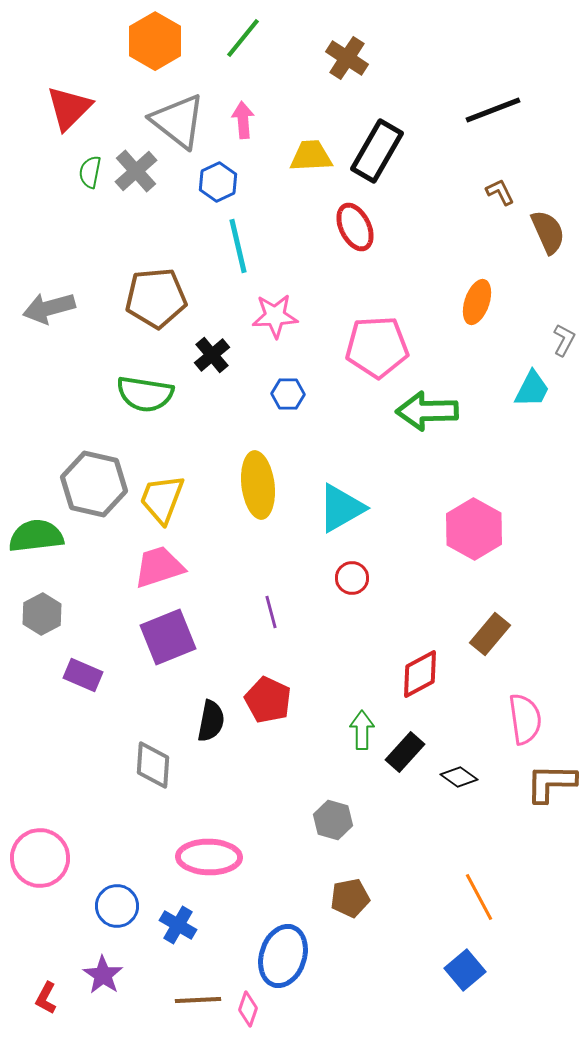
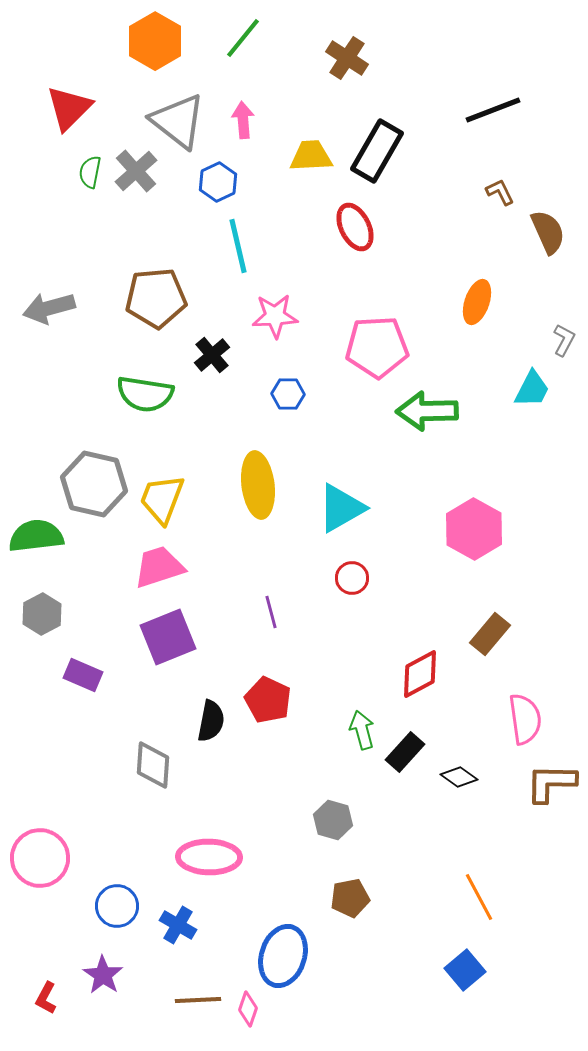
green arrow at (362, 730): rotated 15 degrees counterclockwise
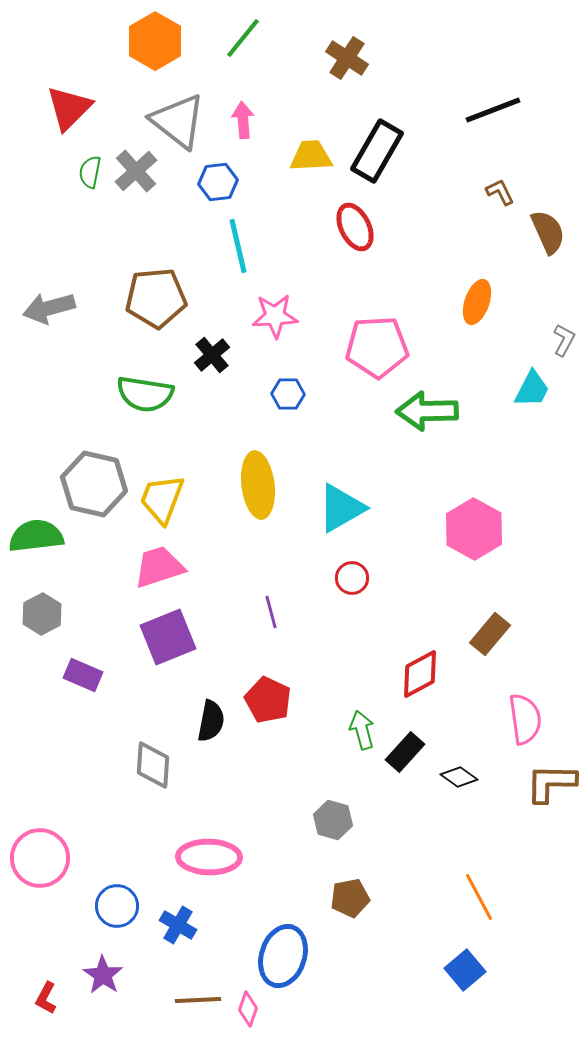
blue hexagon at (218, 182): rotated 18 degrees clockwise
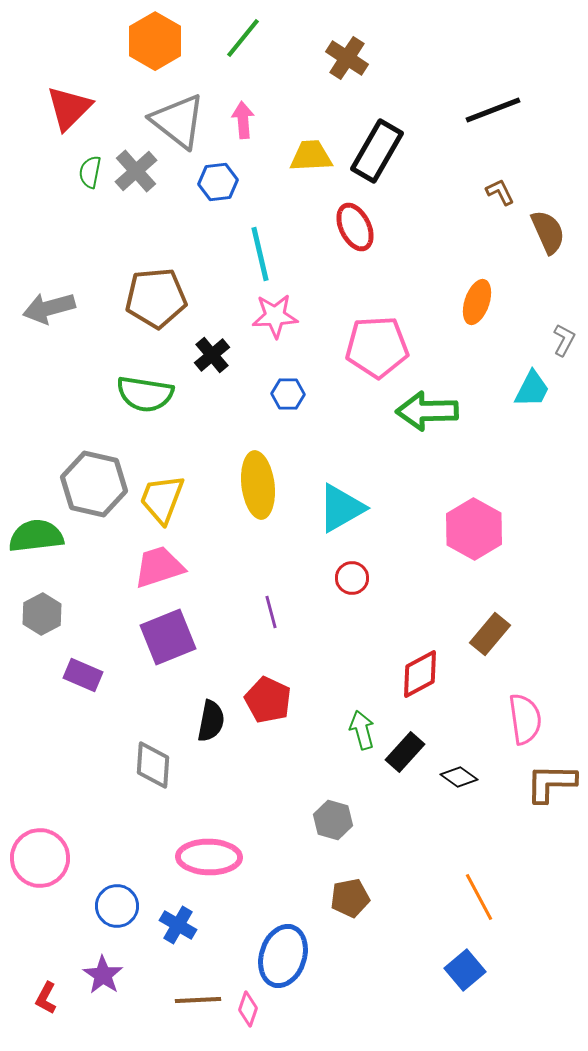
cyan line at (238, 246): moved 22 px right, 8 px down
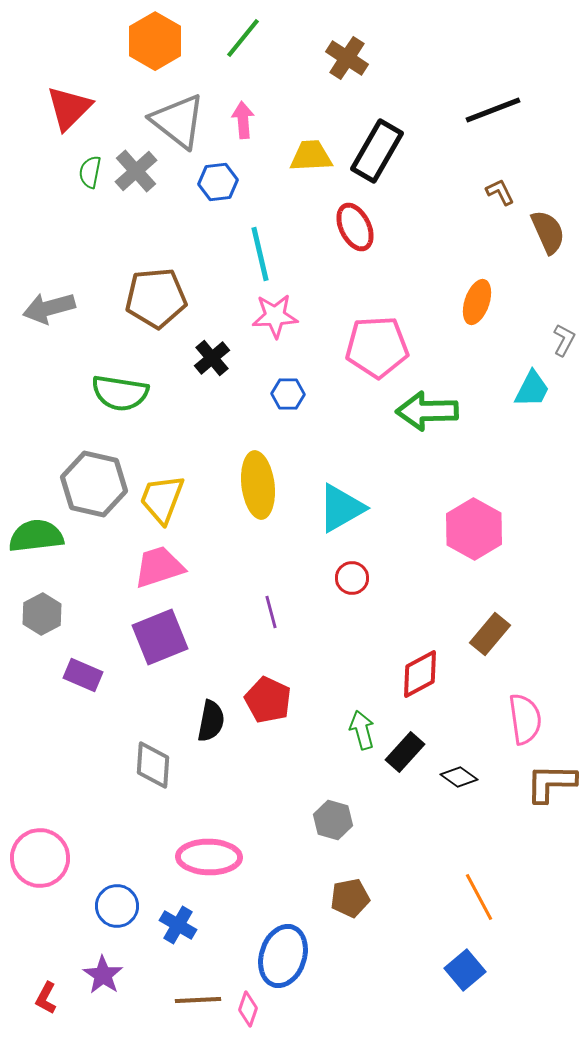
black cross at (212, 355): moved 3 px down
green semicircle at (145, 394): moved 25 px left, 1 px up
purple square at (168, 637): moved 8 px left
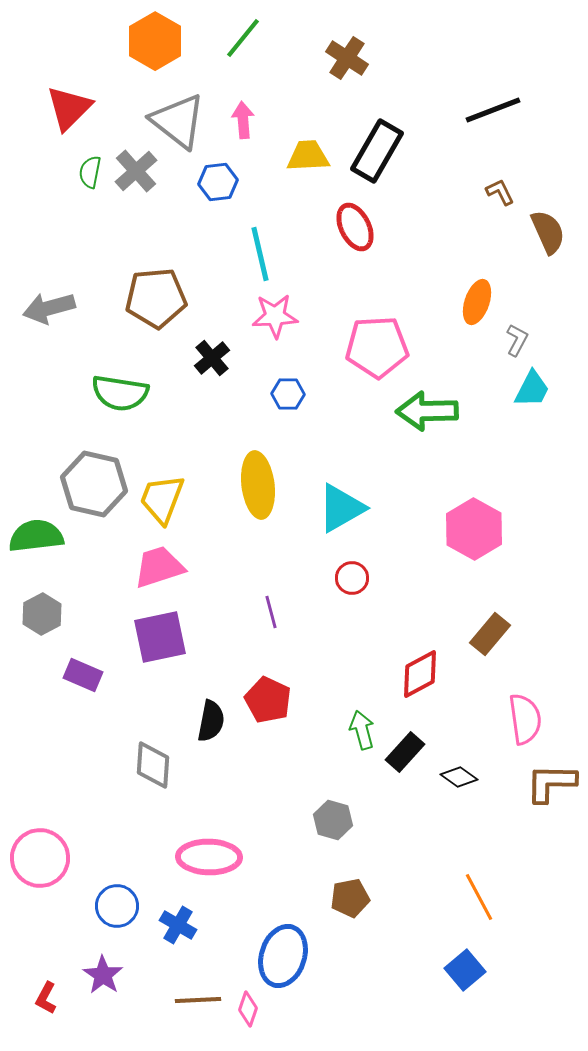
yellow trapezoid at (311, 156): moved 3 px left
gray L-shape at (564, 340): moved 47 px left
purple square at (160, 637): rotated 10 degrees clockwise
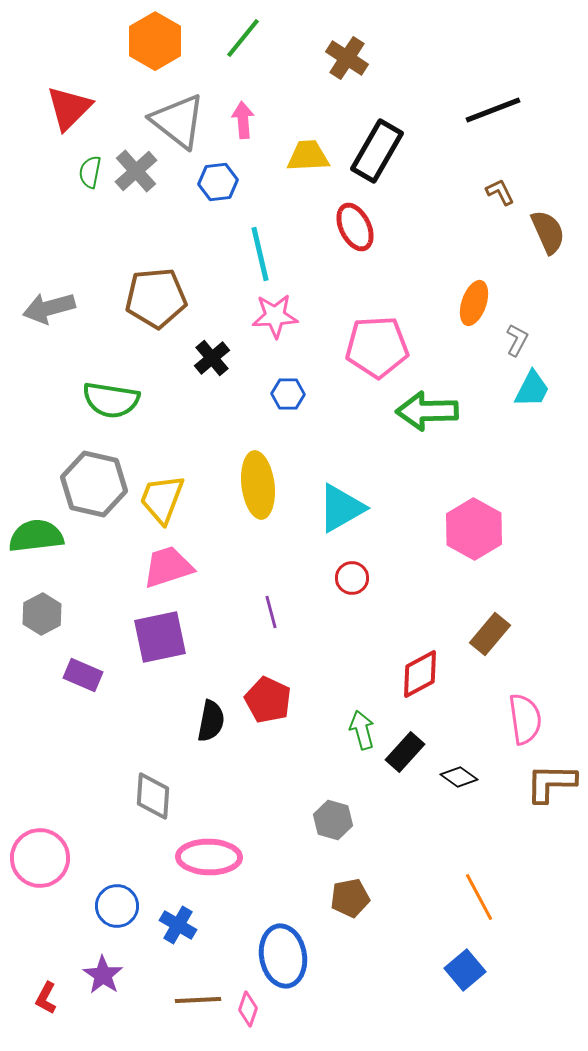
orange ellipse at (477, 302): moved 3 px left, 1 px down
green semicircle at (120, 393): moved 9 px left, 7 px down
pink trapezoid at (159, 567): moved 9 px right
gray diamond at (153, 765): moved 31 px down
blue ellipse at (283, 956): rotated 28 degrees counterclockwise
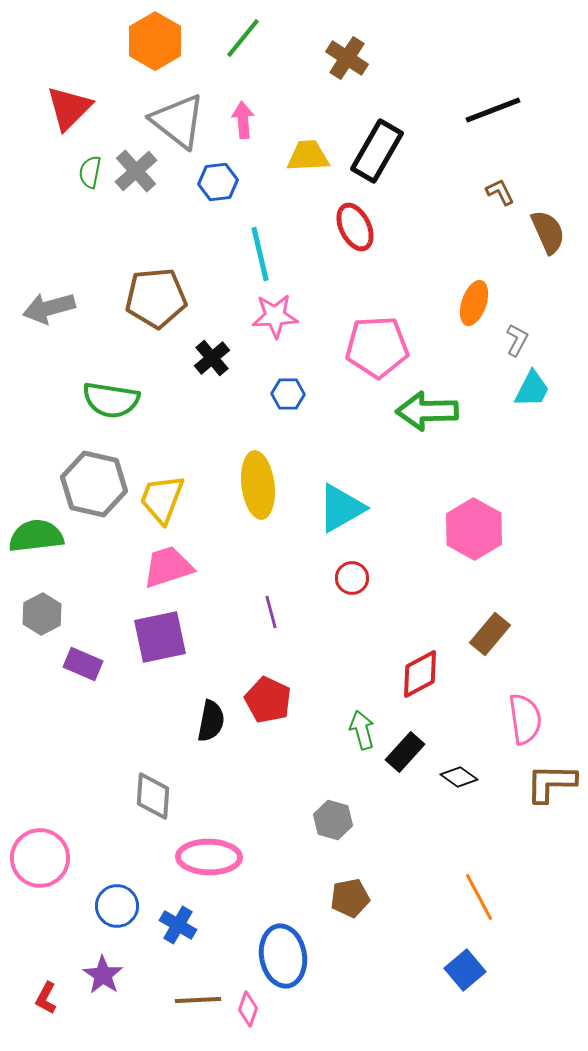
purple rectangle at (83, 675): moved 11 px up
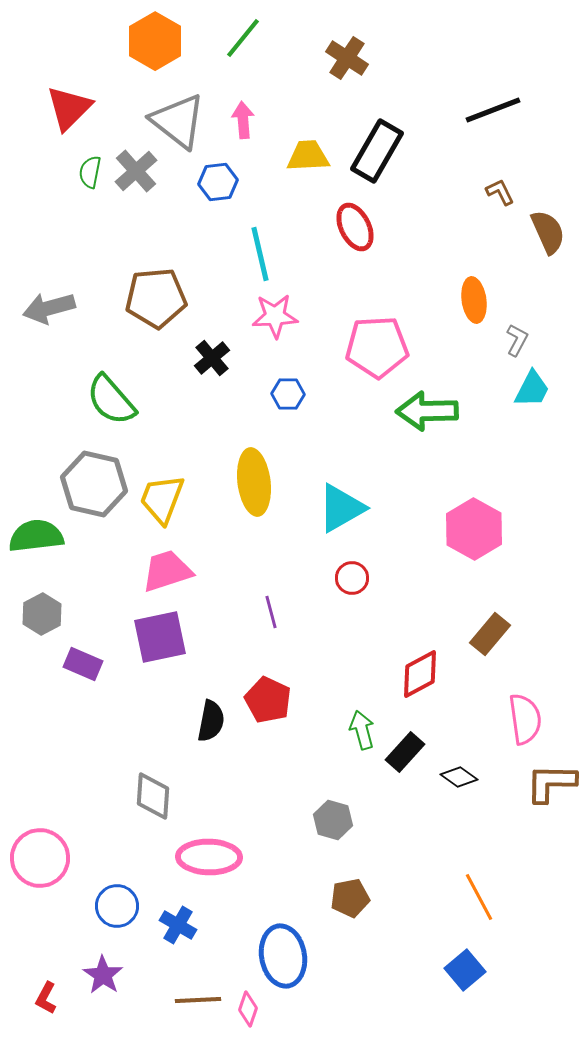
orange ellipse at (474, 303): moved 3 px up; rotated 27 degrees counterclockwise
green semicircle at (111, 400): rotated 40 degrees clockwise
yellow ellipse at (258, 485): moved 4 px left, 3 px up
pink trapezoid at (168, 567): moved 1 px left, 4 px down
